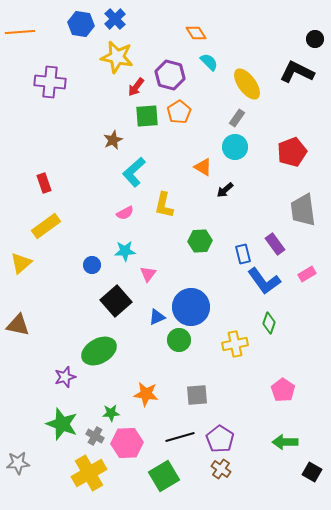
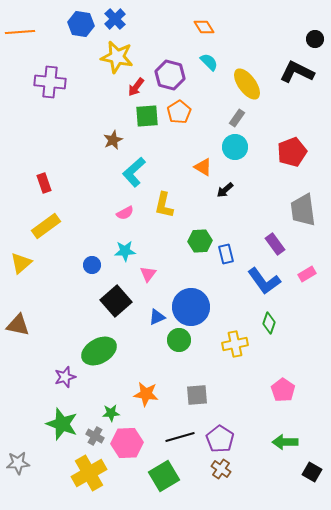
orange diamond at (196, 33): moved 8 px right, 6 px up
blue rectangle at (243, 254): moved 17 px left
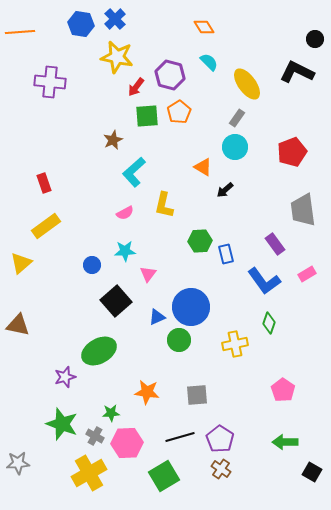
orange star at (146, 394): moved 1 px right, 2 px up
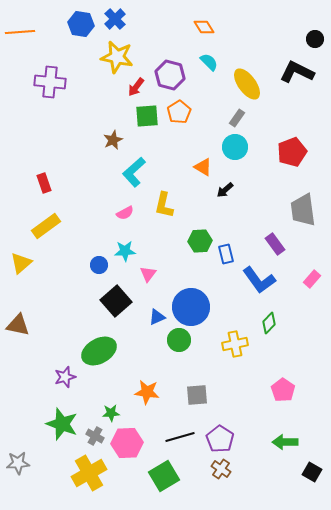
blue circle at (92, 265): moved 7 px right
pink rectangle at (307, 274): moved 5 px right, 5 px down; rotated 18 degrees counterclockwise
blue L-shape at (264, 281): moved 5 px left, 1 px up
green diamond at (269, 323): rotated 25 degrees clockwise
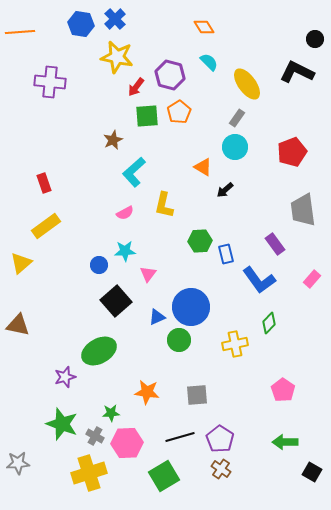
yellow cross at (89, 473): rotated 12 degrees clockwise
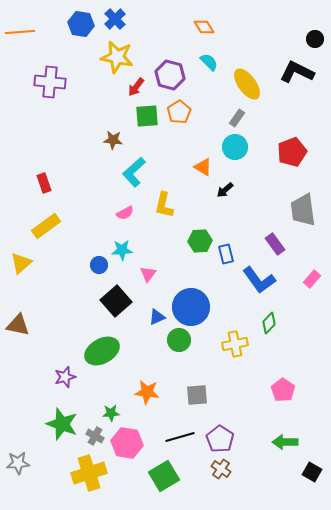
brown star at (113, 140): rotated 30 degrees clockwise
cyan star at (125, 251): moved 3 px left, 1 px up
green ellipse at (99, 351): moved 3 px right
pink hexagon at (127, 443): rotated 12 degrees clockwise
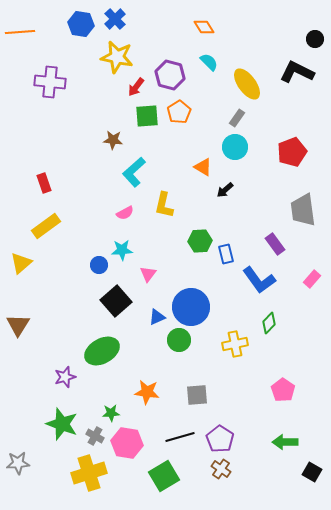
brown triangle at (18, 325): rotated 50 degrees clockwise
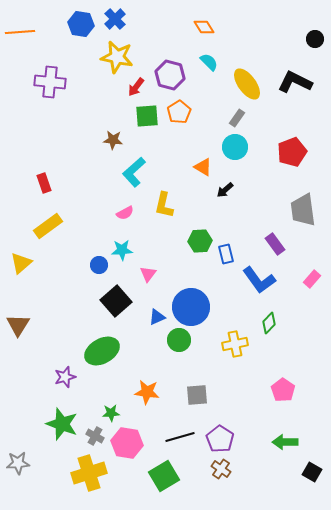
black L-shape at (297, 72): moved 2 px left, 10 px down
yellow rectangle at (46, 226): moved 2 px right
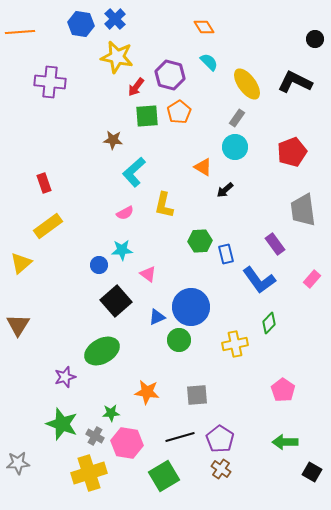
pink triangle at (148, 274): rotated 30 degrees counterclockwise
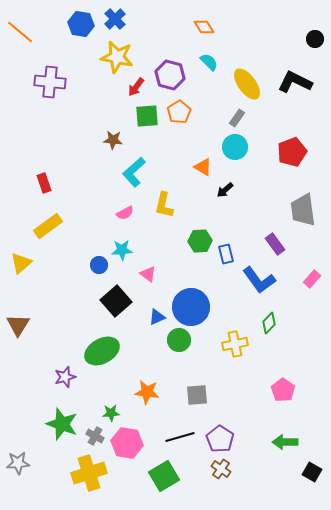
orange line at (20, 32): rotated 44 degrees clockwise
